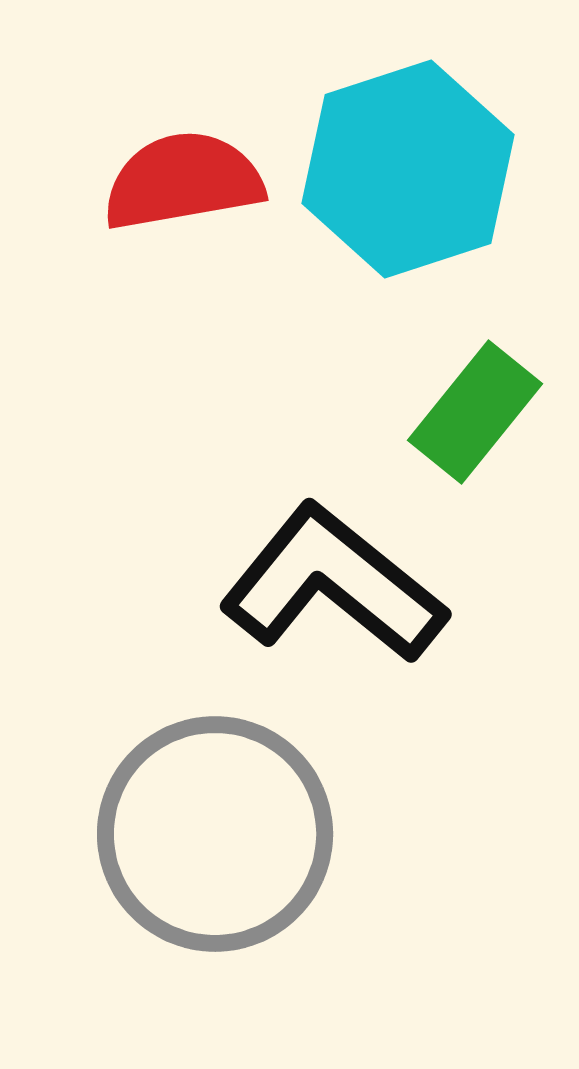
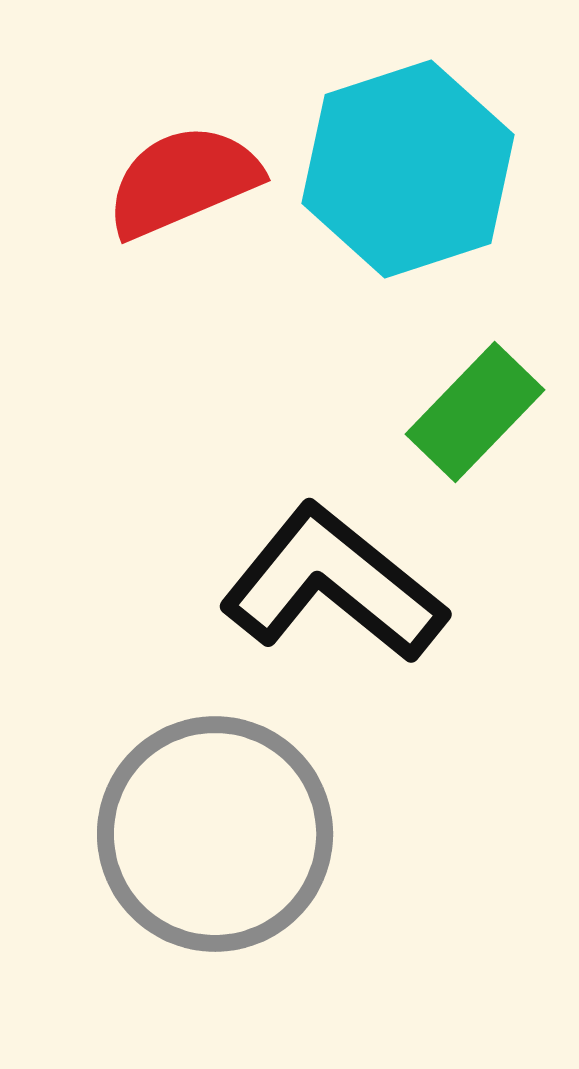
red semicircle: rotated 13 degrees counterclockwise
green rectangle: rotated 5 degrees clockwise
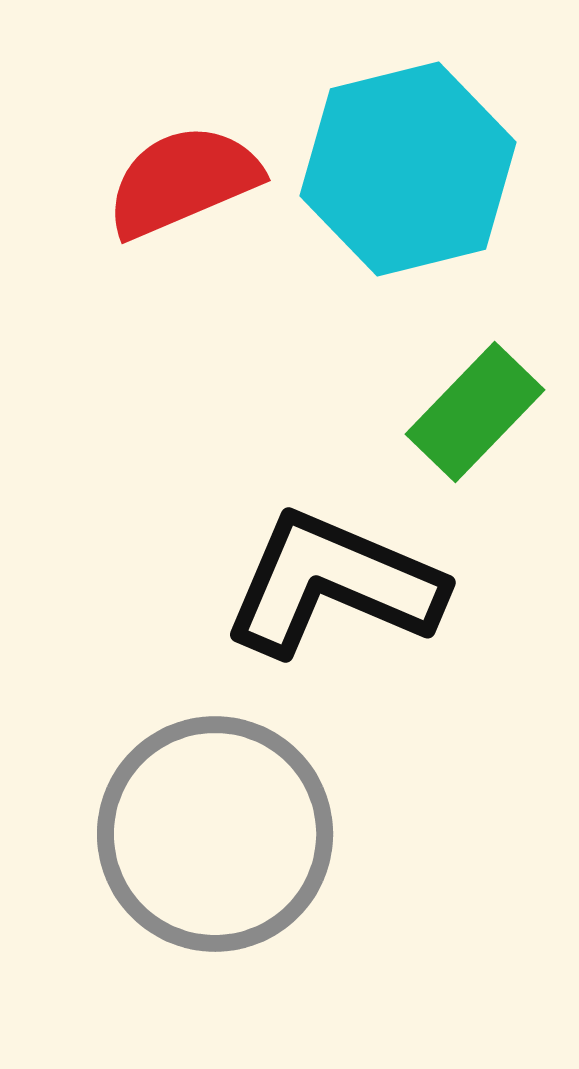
cyan hexagon: rotated 4 degrees clockwise
black L-shape: rotated 16 degrees counterclockwise
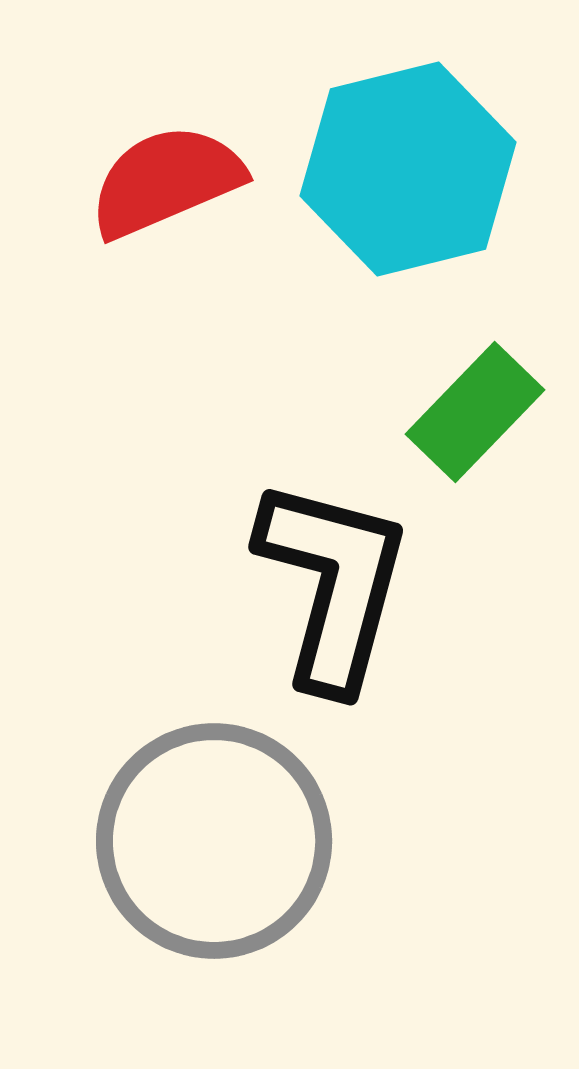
red semicircle: moved 17 px left
black L-shape: rotated 82 degrees clockwise
gray circle: moved 1 px left, 7 px down
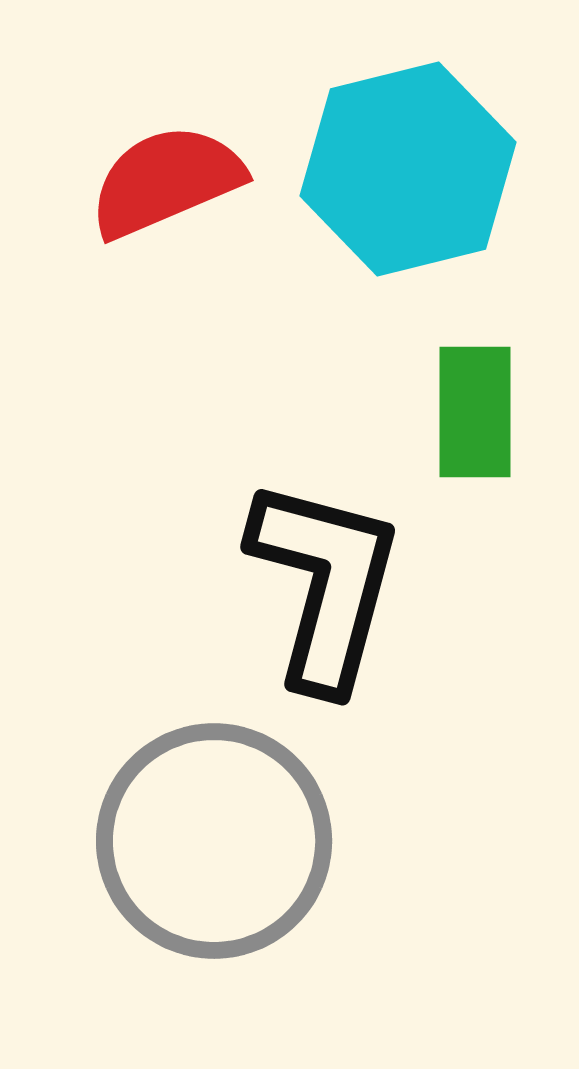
green rectangle: rotated 44 degrees counterclockwise
black L-shape: moved 8 px left
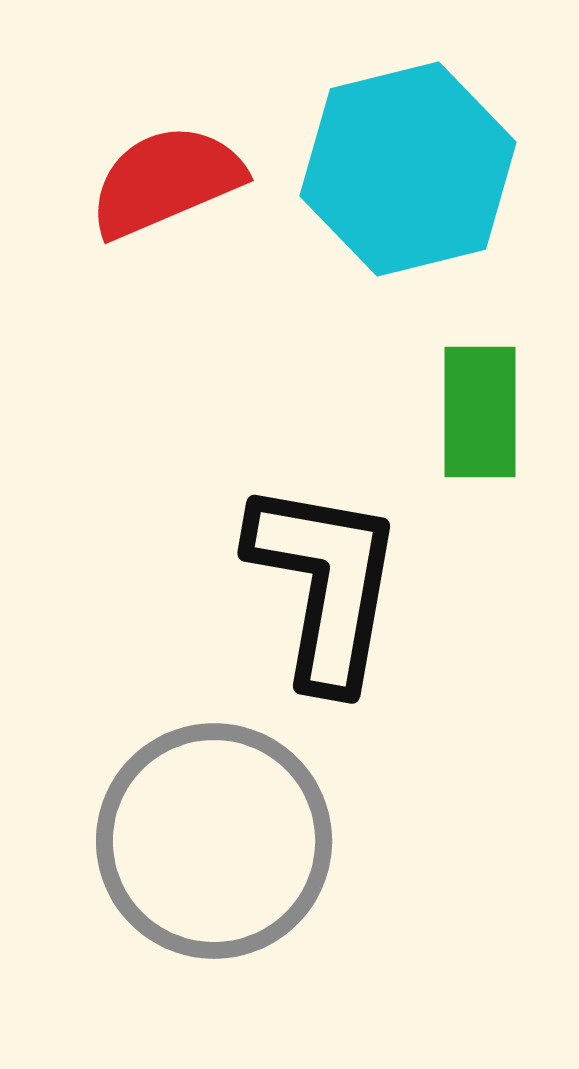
green rectangle: moved 5 px right
black L-shape: rotated 5 degrees counterclockwise
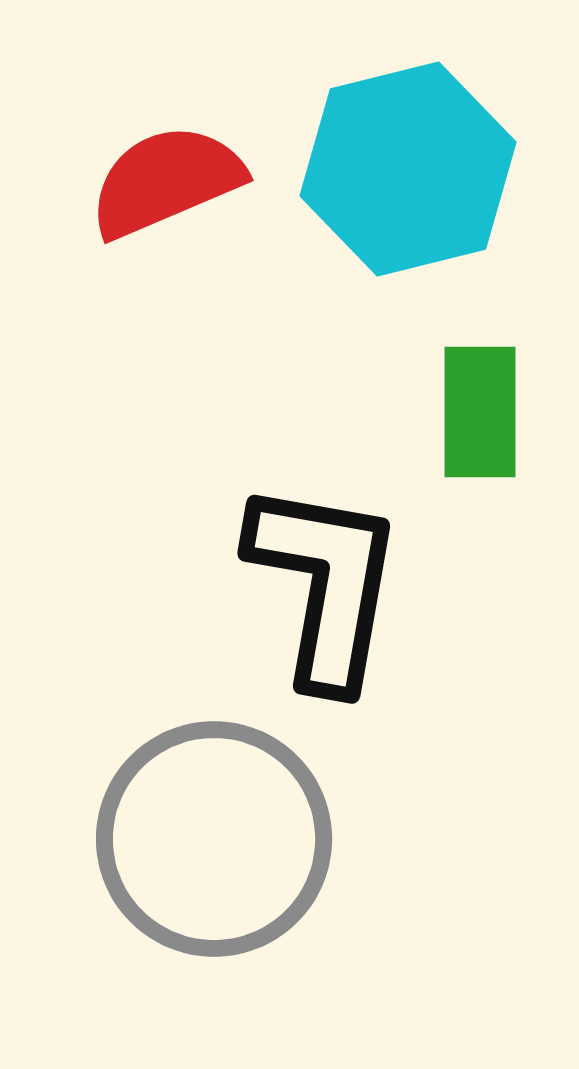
gray circle: moved 2 px up
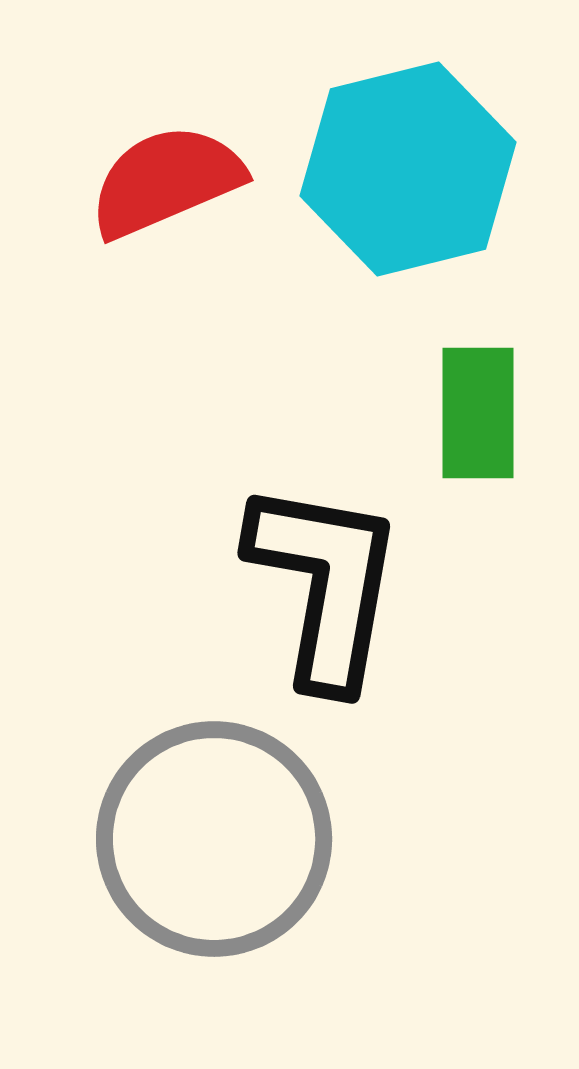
green rectangle: moved 2 px left, 1 px down
